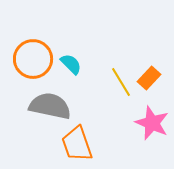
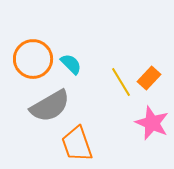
gray semicircle: rotated 138 degrees clockwise
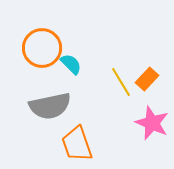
orange circle: moved 9 px right, 11 px up
orange rectangle: moved 2 px left, 1 px down
gray semicircle: rotated 18 degrees clockwise
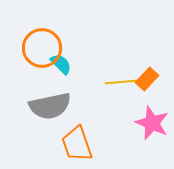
cyan semicircle: moved 10 px left
yellow line: rotated 64 degrees counterclockwise
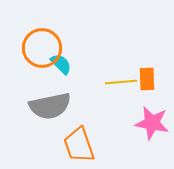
orange rectangle: rotated 45 degrees counterclockwise
pink star: rotated 12 degrees counterclockwise
orange trapezoid: moved 2 px right, 1 px down
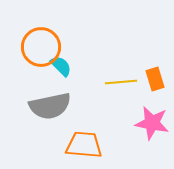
orange circle: moved 1 px left, 1 px up
cyan semicircle: moved 2 px down
orange rectangle: moved 8 px right; rotated 15 degrees counterclockwise
orange trapezoid: moved 5 px right; rotated 114 degrees clockwise
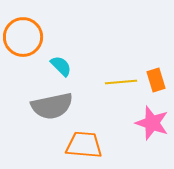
orange circle: moved 18 px left, 10 px up
orange rectangle: moved 1 px right, 1 px down
gray semicircle: moved 2 px right
pink star: rotated 8 degrees clockwise
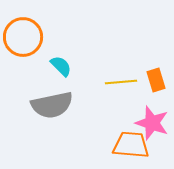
gray semicircle: moved 1 px up
orange trapezoid: moved 47 px right
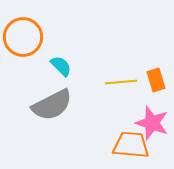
gray semicircle: rotated 15 degrees counterclockwise
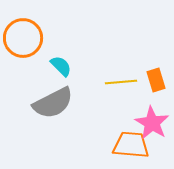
orange circle: moved 1 px down
gray semicircle: moved 1 px right, 2 px up
pink star: rotated 12 degrees clockwise
